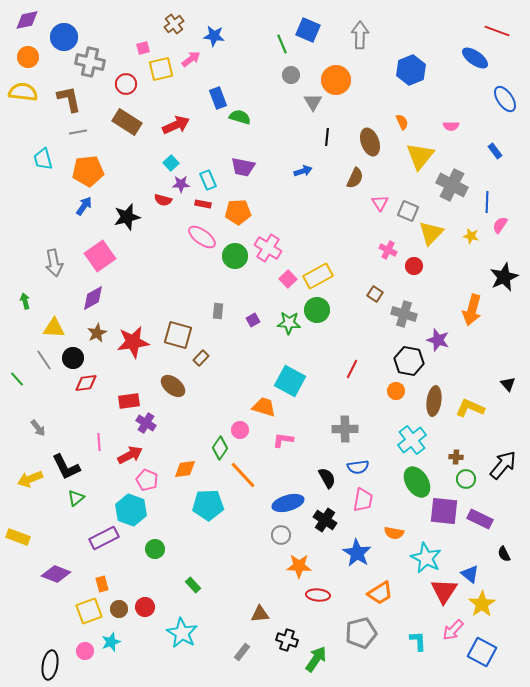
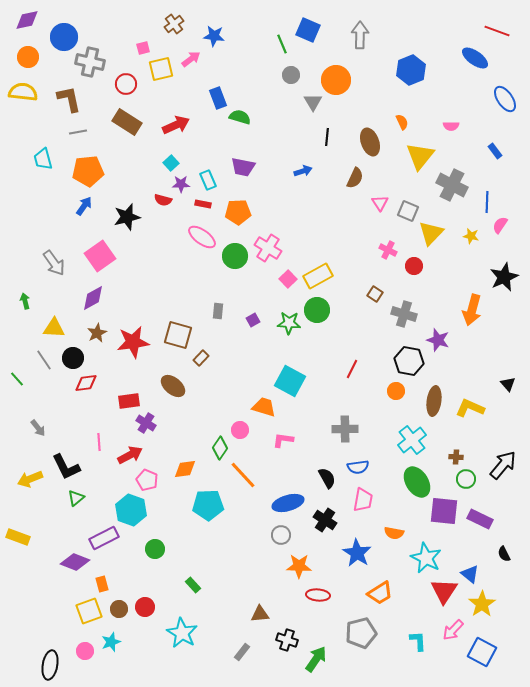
gray arrow at (54, 263): rotated 24 degrees counterclockwise
purple diamond at (56, 574): moved 19 px right, 12 px up
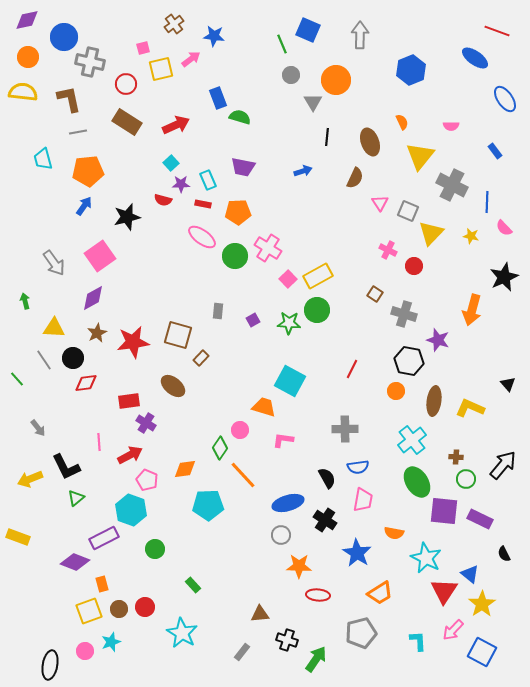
pink semicircle at (500, 225): moved 4 px right, 3 px down; rotated 78 degrees counterclockwise
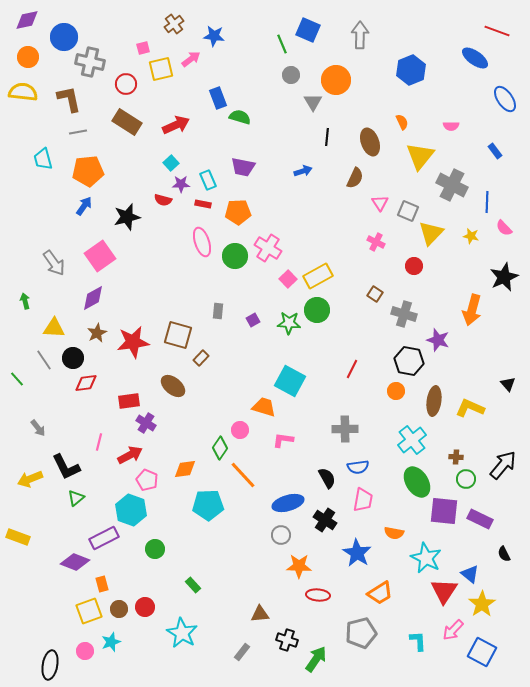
pink ellipse at (202, 237): moved 5 px down; rotated 36 degrees clockwise
pink cross at (388, 250): moved 12 px left, 8 px up
pink line at (99, 442): rotated 18 degrees clockwise
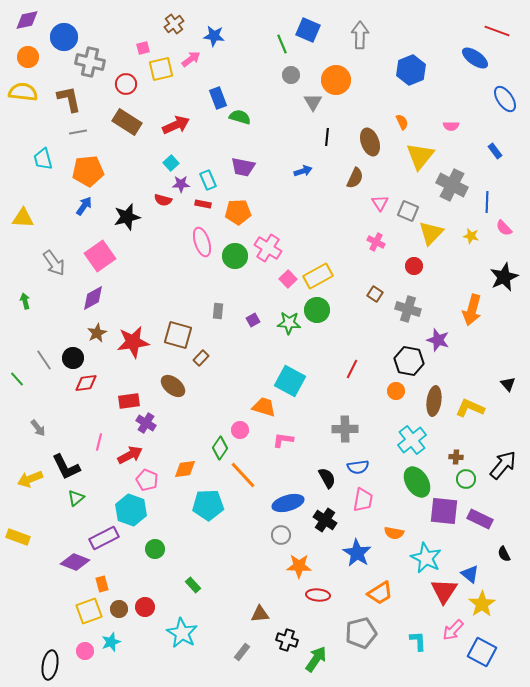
gray cross at (404, 314): moved 4 px right, 5 px up
yellow triangle at (54, 328): moved 31 px left, 110 px up
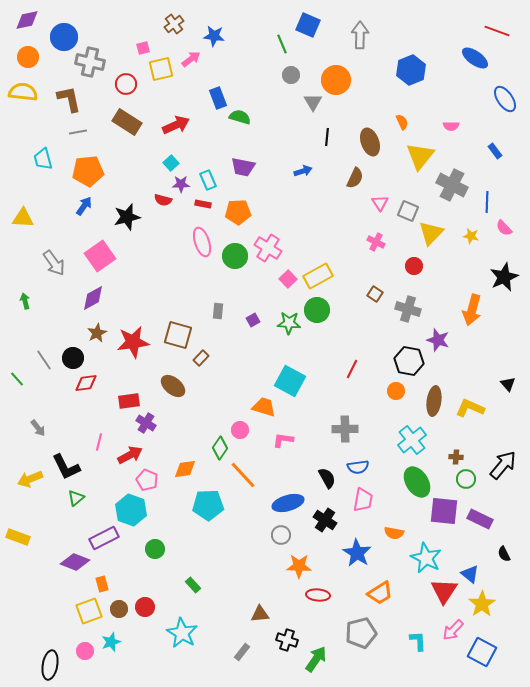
blue square at (308, 30): moved 5 px up
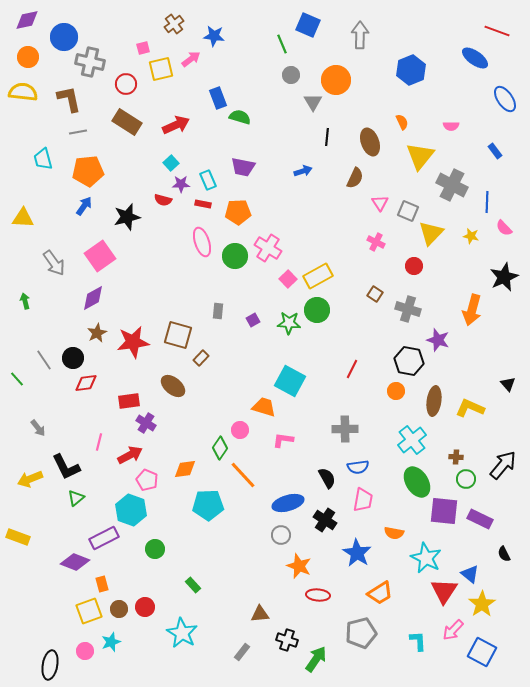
orange star at (299, 566): rotated 20 degrees clockwise
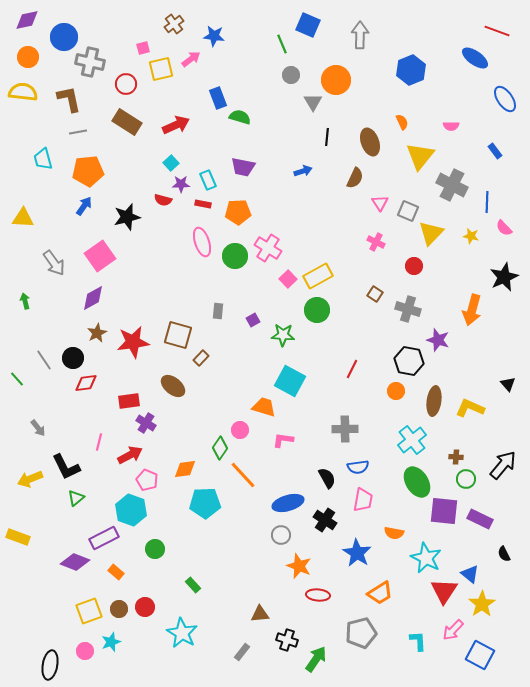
green star at (289, 323): moved 6 px left, 12 px down
cyan pentagon at (208, 505): moved 3 px left, 2 px up
orange rectangle at (102, 584): moved 14 px right, 12 px up; rotated 35 degrees counterclockwise
blue square at (482, 652): moved 2 px left, 3 px down
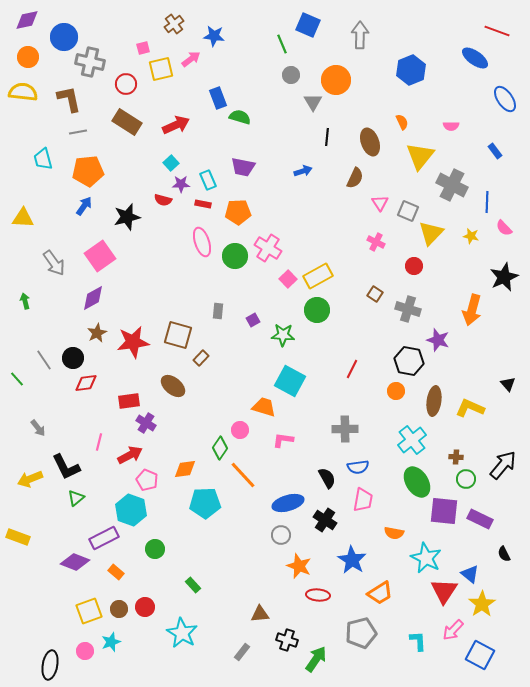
blue star at (357, 553): moved 5 px left, 7 px down
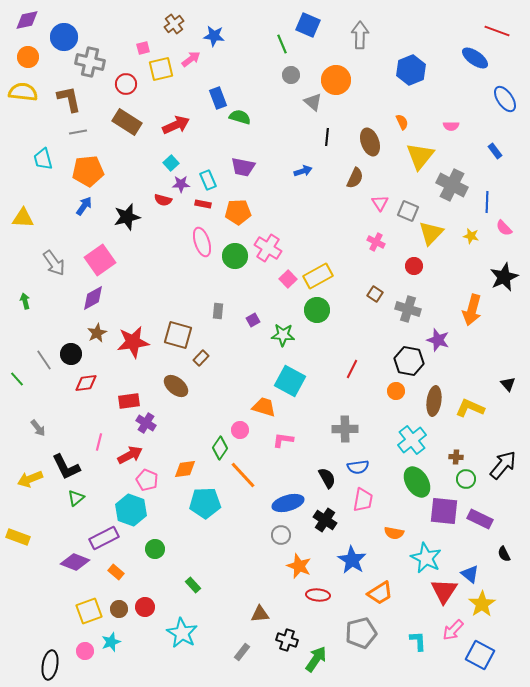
gray triangle at (313, 102): rotated 18 degrees counterclockwise
pink square at (100, 256): moved 4 px down
black circle at (73, 358): moved 2 px left, 4 px up
brown ellipse at (173, 386): moved 3 px right
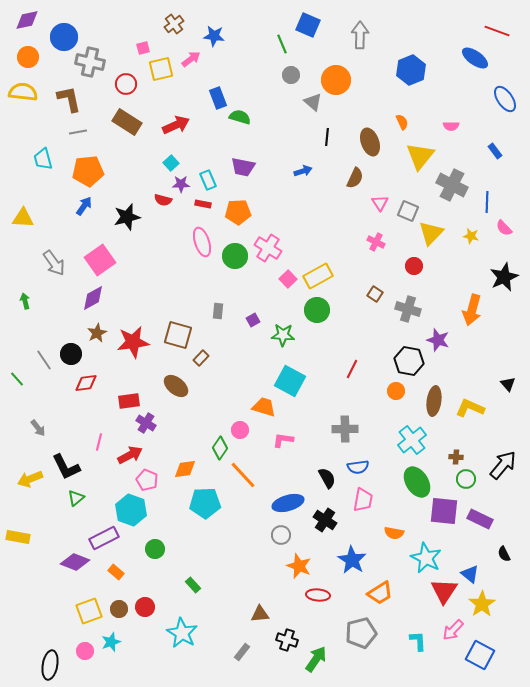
yellow rectangle at (18, 537): rotated 10 degrees counterclockwise
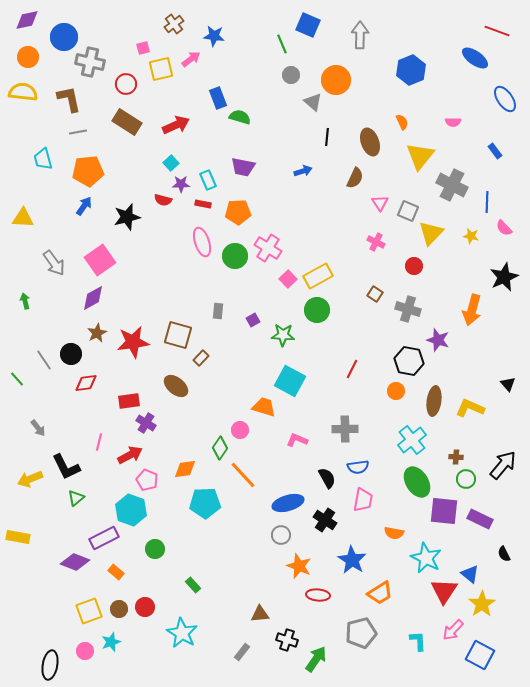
pink semicircle at (451, 126): moved 2 px right, 4 px up
pink L-shape at (283, 440): moved 14 px right; rotated 15 degrees clockwise
